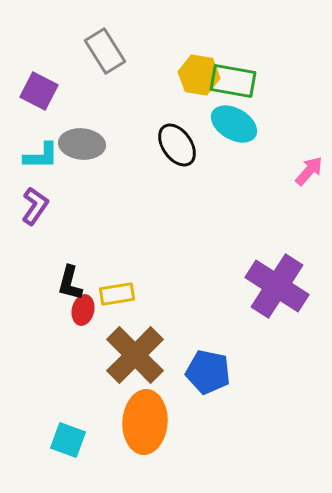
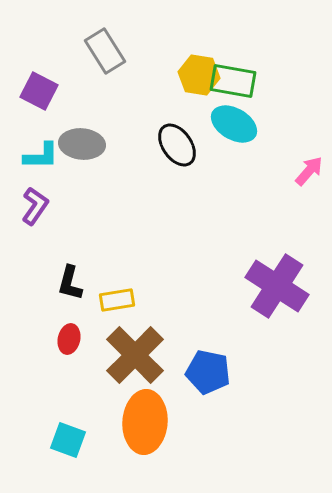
yellow rectangle: moved 6 px down
red ellipse: moved 14 px left, 29 px down
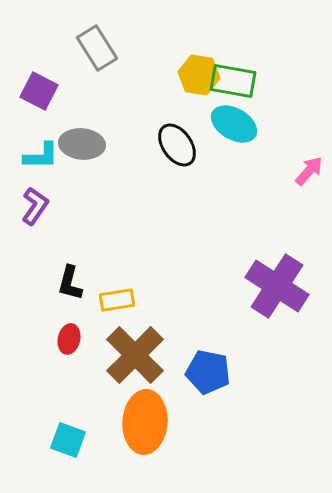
gray rectangle: moved 8 px left, 3 px up
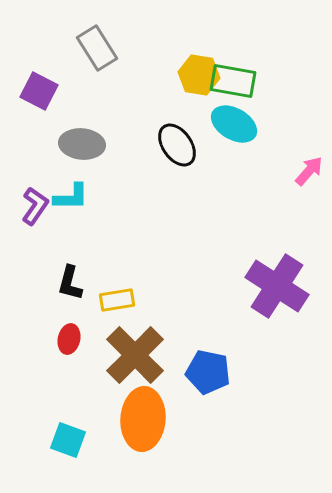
cyan L-shape: moved 30 px right, 41 px down
orange ellipse: moved 2 px left, 3 px up
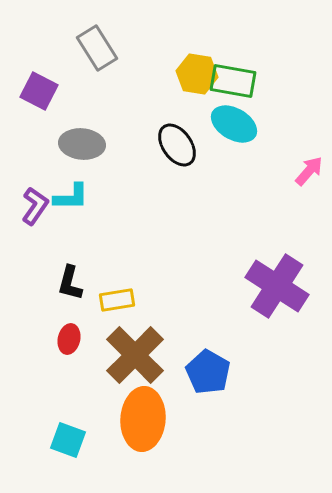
yellow hexagon: moved 2 px left, 1 px up
blue pentagon: rotated 18 degrees clockwise
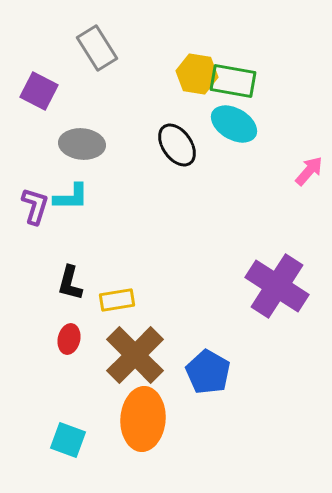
purple L-shape: rotated 18 degrees counterclockwise
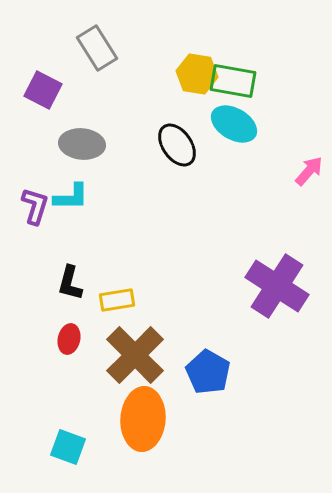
purple square: moved 4 px right, 1 px up
cyan square: moved 7 px down
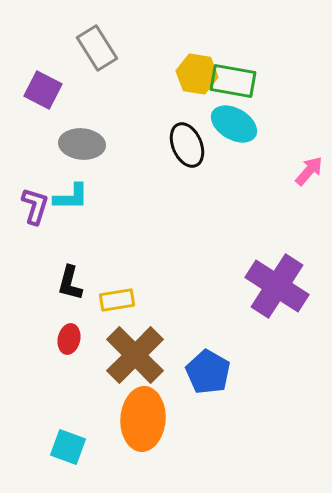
black ellipse: moved 10 px right; rotated 12 degrees clockwise
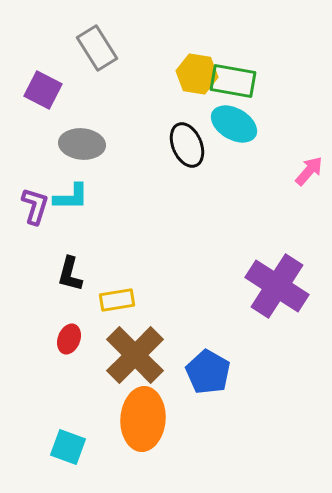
black L-shape: moved 9 px up
red ellipse: rotated 8 degrees clockwise
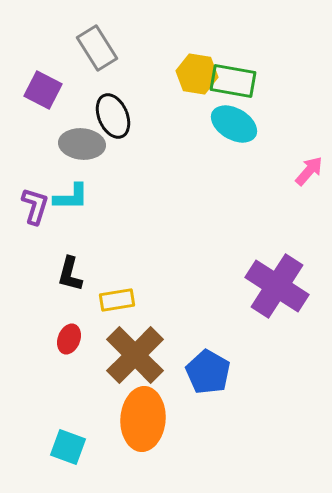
black ellipse: moved 74 px left, 29 px up
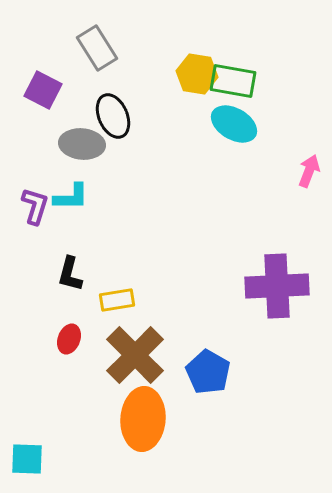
pink arrow: rotated 20 degrees counterclockwise
purple cross: rotated 36 degrees counterclockwise
cyan square: moved 41 px left, 12 px down; rotated 18 degrees counterclockwise
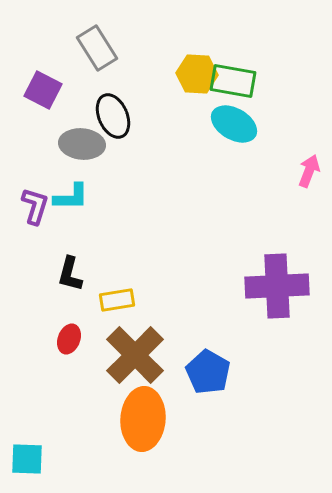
yellow hexagon: rotated 6 degrees counterclockwise
